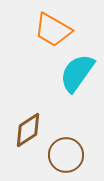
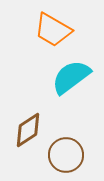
cyan semicircle: moved 6 px left, 4 px down; rotated 18 degrees clockwise
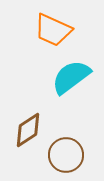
orange trapezoid: rotated 6 degrees counterclockwise
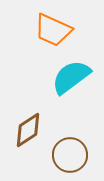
brown circle: moved 4 px right
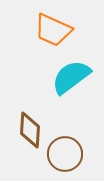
brown diamond: moved 2 px right; rotated 54 degrees counterclockwise
brown circle: moved 5 px left, 1 px up
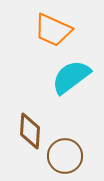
brown diamond: moved 1 px down
brown circle: moved 2 px down
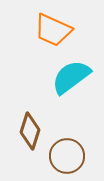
brown diamond: rotated 15 degrees clockwise
brown circle: moved 2 px right
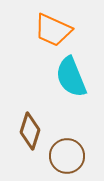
cyan semicircle: rotated 75 degrees counterclockwise
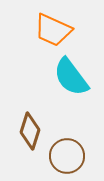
cyan semicircle: rotated 15 degrees counterclockwise
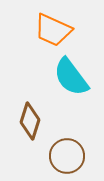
brown diamond: moved 10 px up
